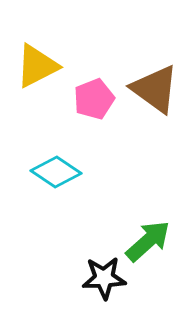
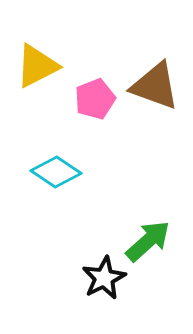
brown triangle: moved 3 px up; rotated 16 degrees counterclockwise
pink pentagon: moved 1 px right
black star: rotated 24 degrees counterclockwise
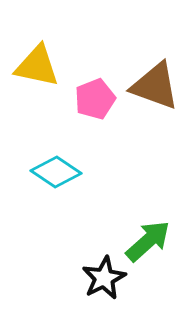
yellow triangle: rotated 39 degrees clockwise
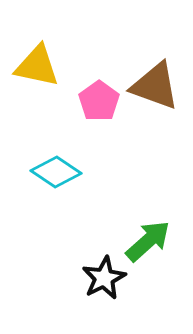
pink pentagon: moved 4 px right, 2 px down; rotated 15 degrees counterclockwise
